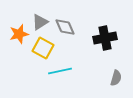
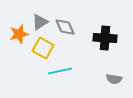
black cross: rotated 15 degrees clockwise
gray semicircle: moved 2 px left, 1 px down; rotated 84 degrees clockwise
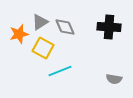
black cross: moved 4 px right, 11 px up
cyan line: rotated 10 degrees counterclockwise
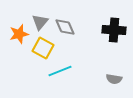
gray triangle: rotated 18 degrees counterclockwise
black cross: moved 5 px right, 3 px down
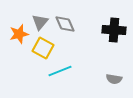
gray diamond: moved 3 px up
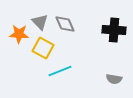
gray triangle: rotated 24 degrees counterclockwise
orange star: rotated 18 degrees clockwise
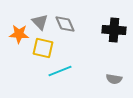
yellow square: rotated 15 degrees counterclockwise
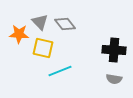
gray diamond: rotated 15 degrees counterclockwise
black cross: moved 20 px down
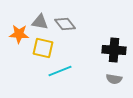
gray triangle: rotated 36 degrees counterclockwise
